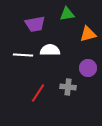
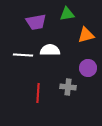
purple trapezoid: moved 1 px right, 2 px up
orange triangle: moved 2 px left, 1 px down
red line: rotated 30 degrees counterclockwise
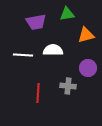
white semicircle: moved 3 px right
gray cross: moved 1 px up
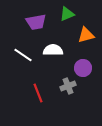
green triangle: rotated 14 degrees counterclockwise
white line: rotated 30 degrees clockwise
purple circle: moved 5 px left
gray cross: rotated 28 degrees counterclockwise
red line: rotated 24 degrees counterclockwise
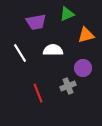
white line: moved 3 px left, 2 px up; rotated 24 degrees clockwise
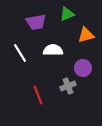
red line: moved 2 px down
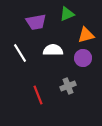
purple circle: moved 10 px up
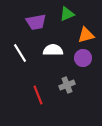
gray cross: moved 1 px left, 1 px up
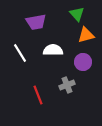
green triangle: moved 10 px right; rotated 49 degrees counterclockwise
purple circle: moved 4 px down
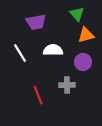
gray cross: rotated 21 degrees clockwise
